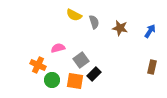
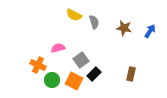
brown star: moved 4 px right
brown rectangle: moved 21 px left, 7 px down
orange square: moved 1 px left; rotated 18 degrees clockwise
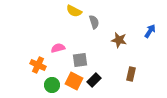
yellow semicircle: moved 4 px up
brown star: moved 5 px left, 12 px down
gray square: moved 1 px left; rotated 28 degrees clockwise
black rectangle: moved 6 px down
green circle: moved 5 px down
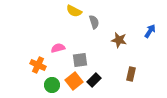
orange square: rotated 24 degrees clockwise
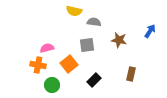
yellow semicircle: rotated 14 degrees counterclockwise
gray semicircle: rotated 64 degrees counterclockwise
pink semicircle: moved 11 px left
gray square: moved 7 px right, 15 px up
orange cross: rotated 14 degrees counterclockwise
orange square: moved 5 px left, 17 px up
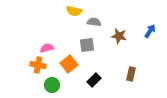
brown star: moved 4 px up
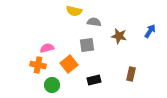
black rectangle: rotated 32 degrees clockwise
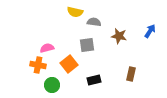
yellow semicircle: moved 1 px right, 1 px down
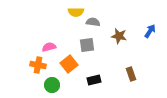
yellow semicircle: moved 1 px right; rotated 14 degrees counterclockwise
gray semicircle: moved 1 px left
pink semicircle: moved 2 px right, 1 px up
brown rectangle: rotated 32 degrees counterclockwise
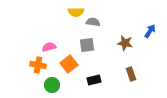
brown star: moved 6 px right, 7 px down
